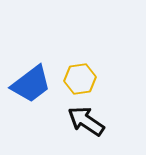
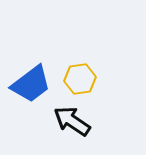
black arrow: moved 14 px left
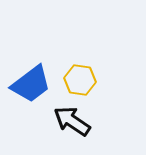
yellow hexagon: moved 1 px down; rotated 16 degrees clockwise
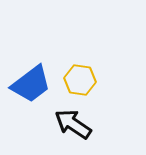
black arrow: moved 1 px right, 3 px down
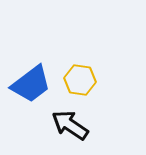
black arrow: moved 3 px left, 1 px down
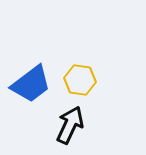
black arrow: rotated 81 degrees clockwise
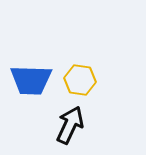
blue trapezoid: moved 4 px up; rotated 39 degrees clockwise
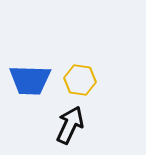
blue trapezoid: moved 1 px left
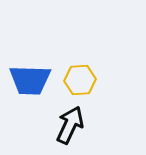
yellow hexagon: rotated 12 degrees counterclockwise
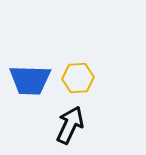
yellow hexagon: moved 2 px left, 2 px up
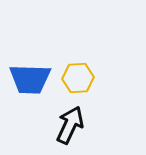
blue trapezoid: moved 1 px up
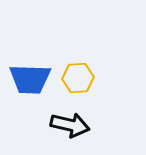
black arrow: rotated 78 degrees clockwise
